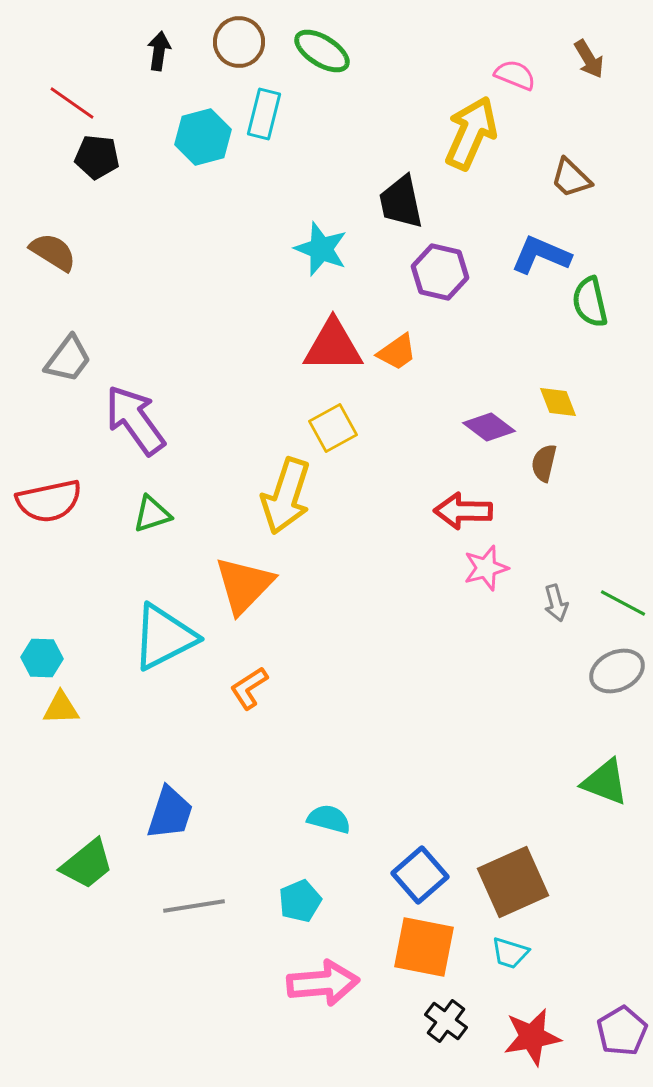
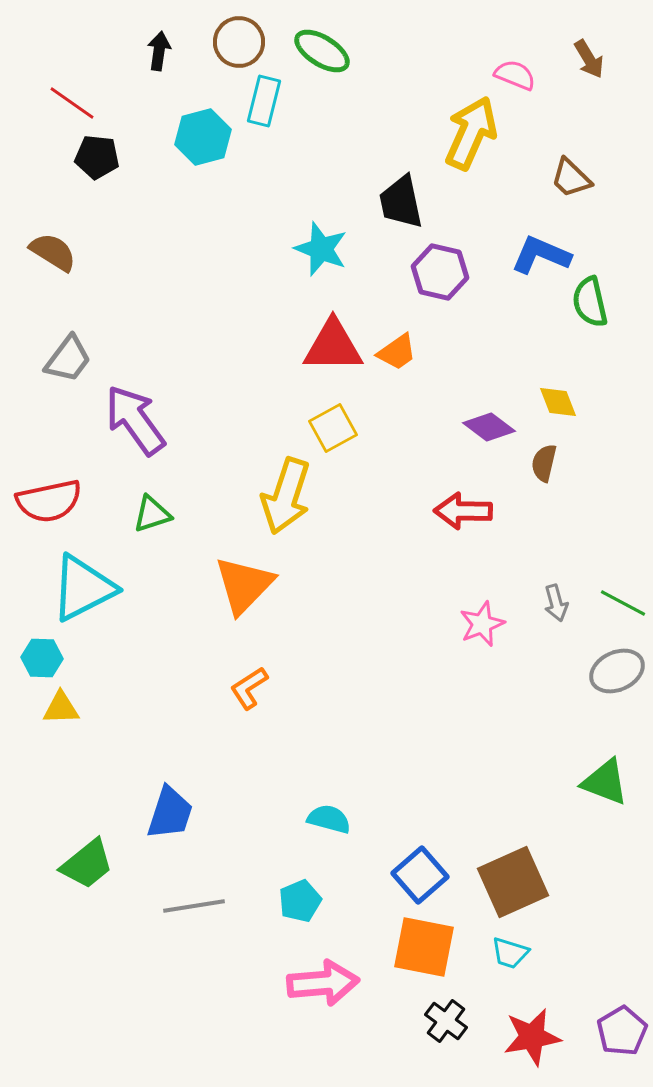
cyan rectangle at (264, 114): moved 13 px up
pink star at (486, 568): moved 4 px left, 56 px down; rotated 6 degrees counterclockwise
cyan triangle at (164, 637): moved 81 px left, 49 px up
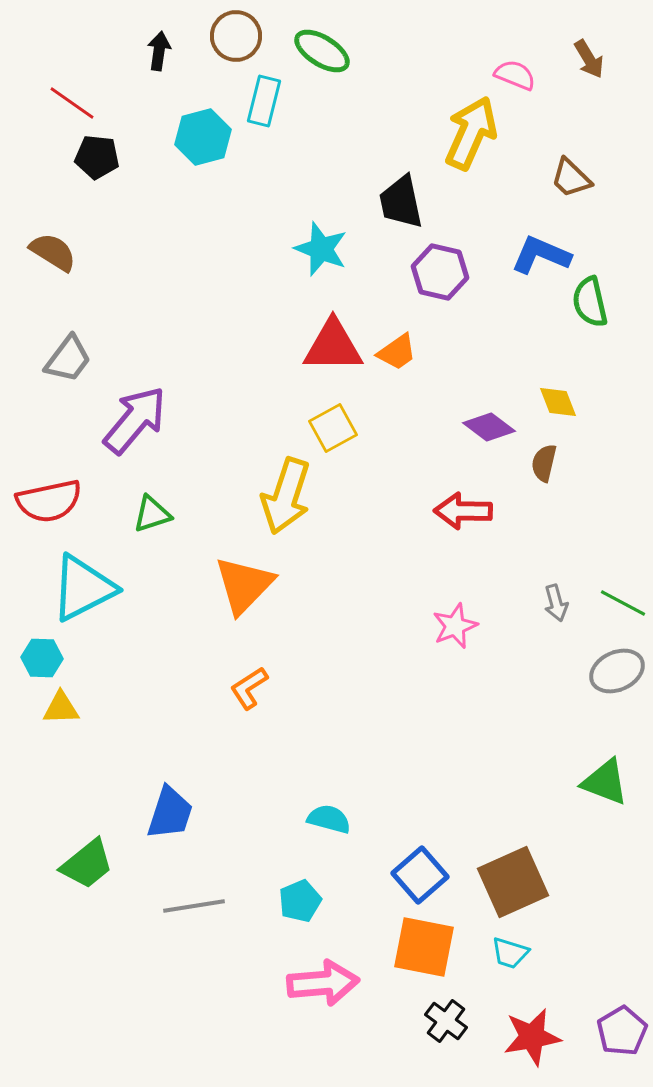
brown circle at (239, 42): moved 3 px left, 6 px up
purple arrow at (135, 420): rotated 76 degrees clockwise
pink star at (482, 624): moved 27 px left, 2 px down
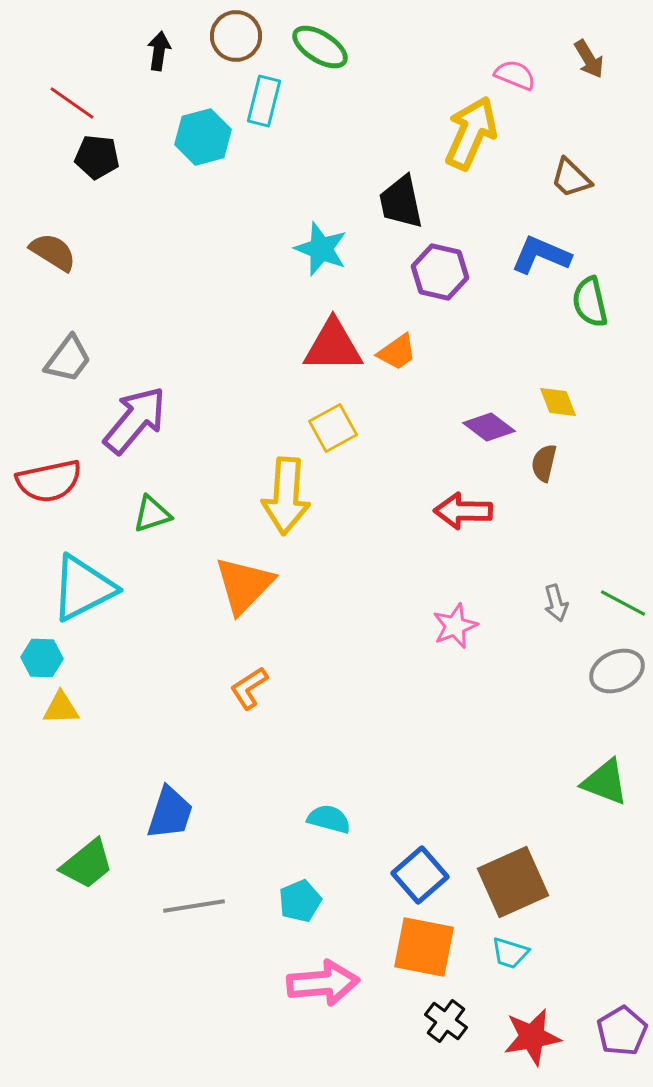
green ellipse at (322, 51): moved 2 px left, 4 px up
yellow arrow at (286, 496): rotated 14 degrees counterclockwise
red semicircle at (49, 501): moved 20 px up
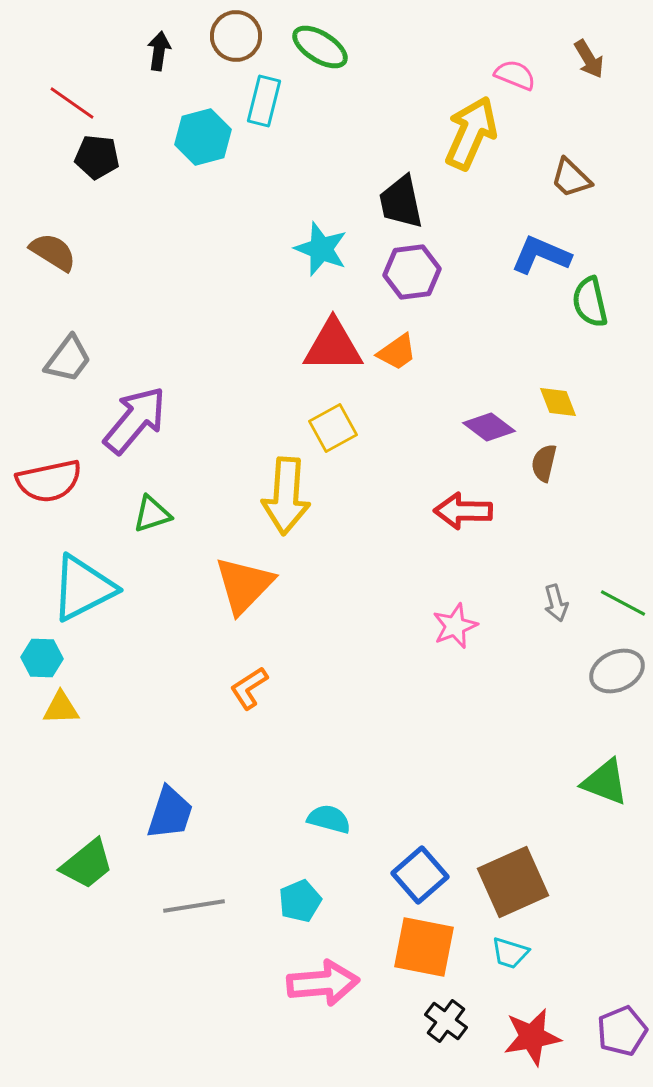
purple hexagon at (440, 272): moved 28 px left; rotated 20 degrees counterclockwise
purple pentagon at (622, 1031): rotated 9 degrees clockwise
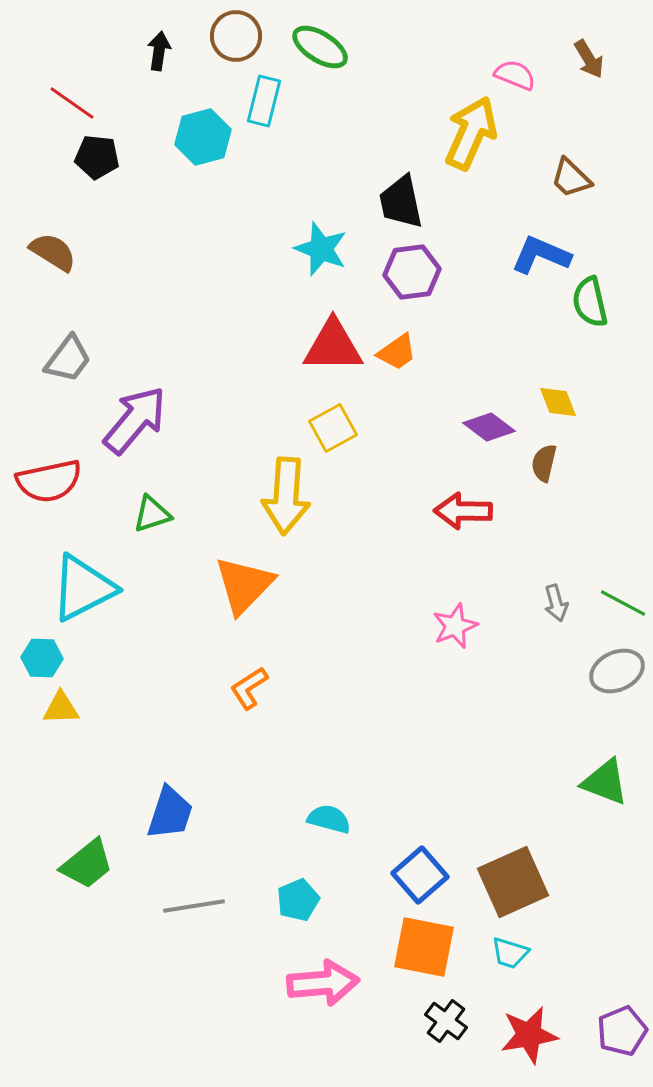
cyan pentagon at (300, 901): moved 2 px left, 1 px up
red star at (532, 1037): moved 3 px left, 2 px up
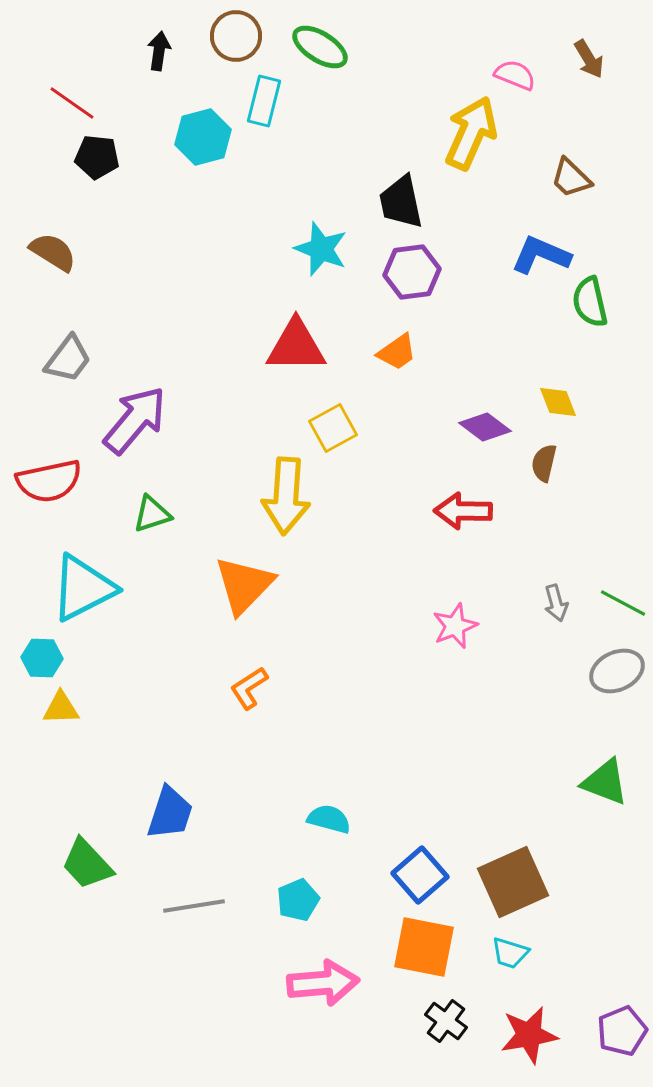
red triangle at (333, 346): moved 37 px left
purple diamond at (489, 427): moved 4 px left
green trapezoid at (87, 864): rotated 86 degrees clockwise
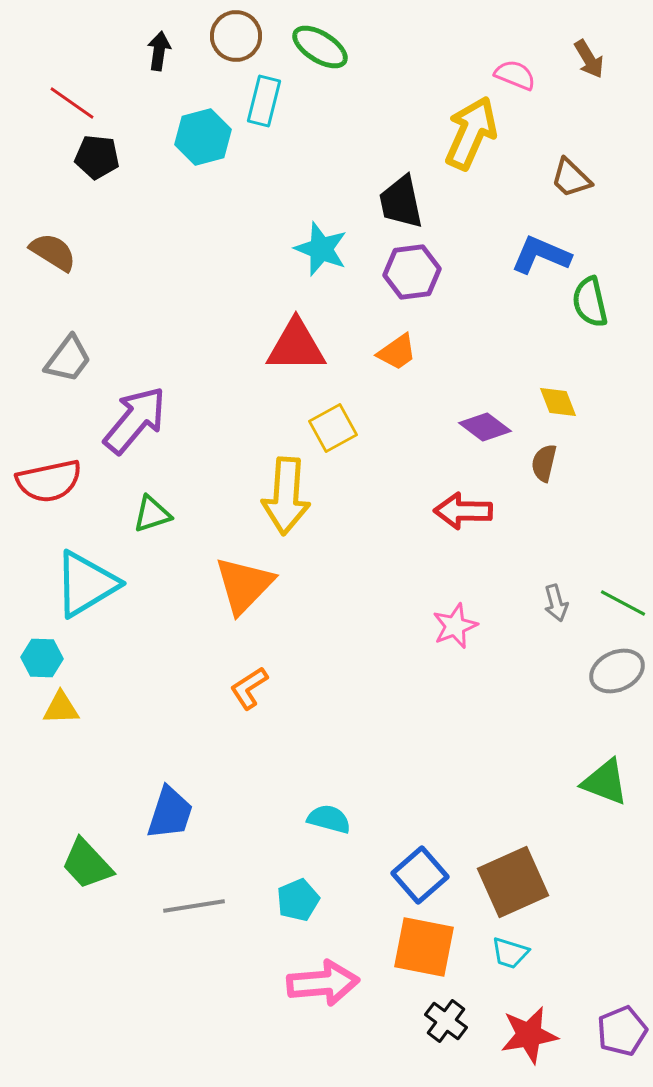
cyan triangle at (83, 588): moved 3 px right, 4 px up; rotated 4 degrees counterclockwise
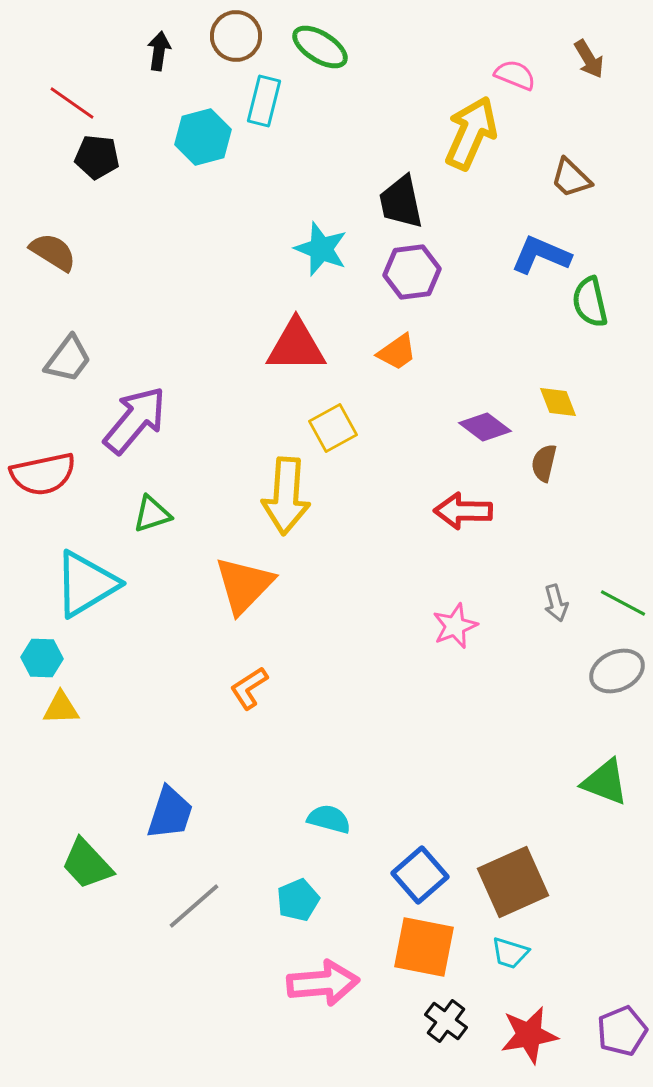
red semicircle at (49, 481): moved 6 px left, 7 px up
gray line at (194, 906): rotated 32 degrees counterclockwise
